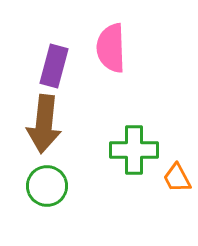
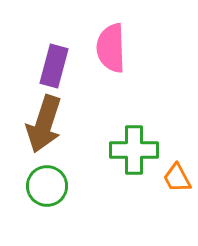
brown arrow: rotated 12 degrees clockwise
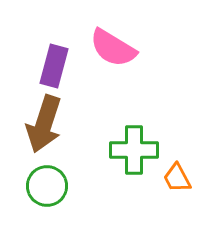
pink semicircle: moved 2 px right; rotated 57 degrees counterclockwise
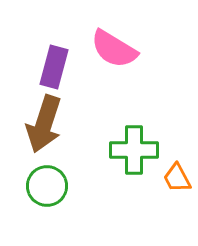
pink semicircle: moved 1 px right, 1 px down
purple rectangle: moved 1 px down
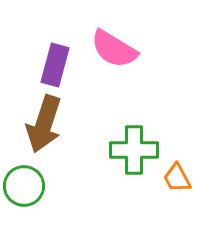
purple rectangle: moved 1 px right, 2 px up
green circle: moved 23 px left
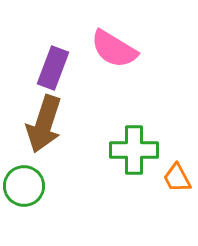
purple rectangle: moved 2 px left, 3 px down; rotated 6 degrees clockwise
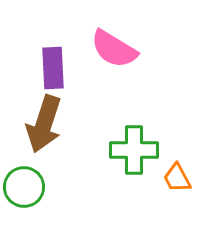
purple rectangle: rotated 24 degrees counterclockwise
green circle: moved 1 px down
